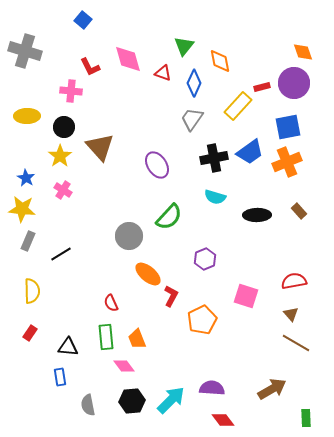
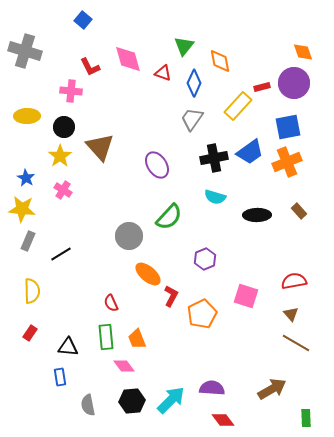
orange pentagon at (202, 320): moved 6 px up
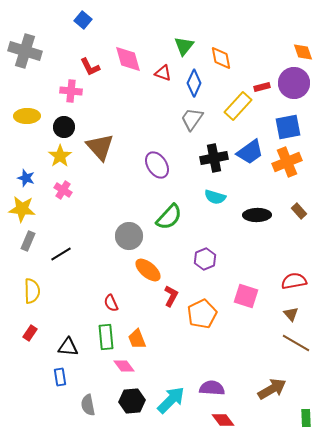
orange diamond at (220, 61): moved 1 px right, 3 px up
blue star at (26, 178): rotated 12 degrees counterclockwise
orange ellipse at (148, 274): moved 4 px up
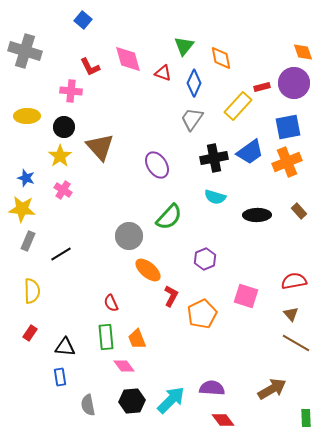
black triangle at (68, 347): moved 3 px left
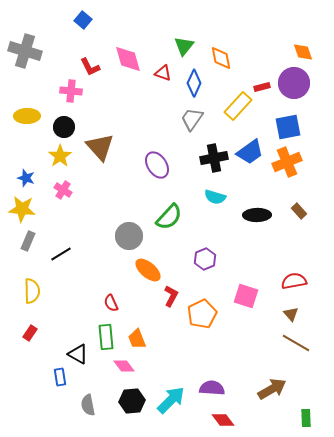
black triangle at (65, 347): moved 13 px right, 7 px down; rotated 25 degrees clockwise
